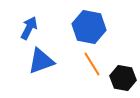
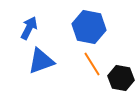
black hexagon: moved 2 px left
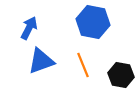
blue hexagon: moved 4 px right, 5 px up
orange line: moved 9 px left, 1 px down; rotated 10 degrees clockwise
black hexagon: moved 3 px up
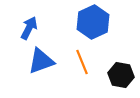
blue hexagon: rotated 24 degrees clockwise
orange line: moved 1 px left, 3 px up
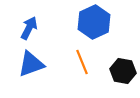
blue hexagon: moved 1 px right
blue triangle: moved 10 px left, 3 px down
black hexagon: moved 2 px right, 4 px up
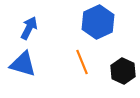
blue hexagon: moved 4 px right
blue triangle: moved 8 px left; rotated 36 degrees clockwise
black hexagon: rotated 15 degrees clockwise
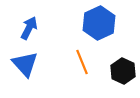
blue hexagon: moved 1 px right, 1 px down
blue triangle: moved 2 px right; rotated 32 degrees clockwise
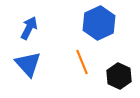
blue triangle: moved 3 px right
black hexagon: moved 4 px left, 5 px down
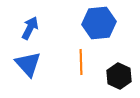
blue hexagon: rotated 20 degrees clockwise
blue arrow: moved 1 px right
orange line: moved 1 px left; rotated 20 degrees clockwise
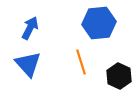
orange line: rotated 15 degrees counterclockwise
